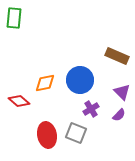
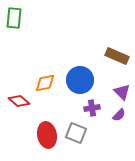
purple cross: moved 1 px right, 1 px up; rotated 21 degrees clockwise
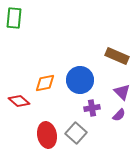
gray square: rotated 20 degrees clockwise
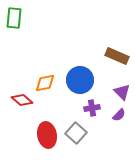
red diamond: moved 3 px right, 1 px up
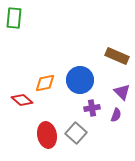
purple semicircle: moved 3 px left; rotated 24 degrees counterclockwise
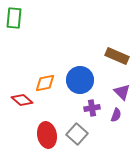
gray square: moved 1 px right, 1 px down
